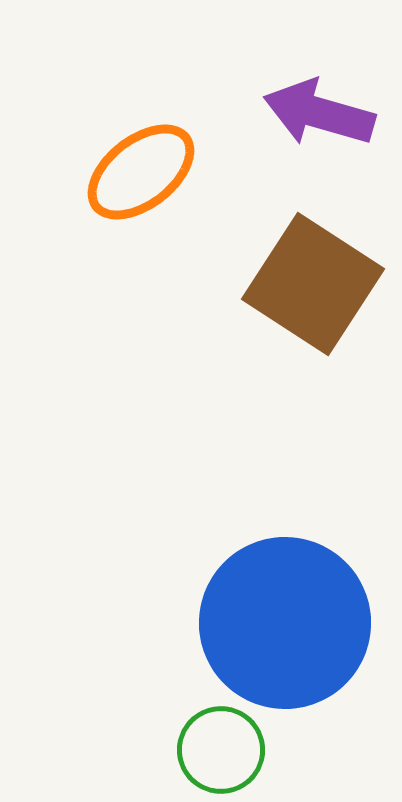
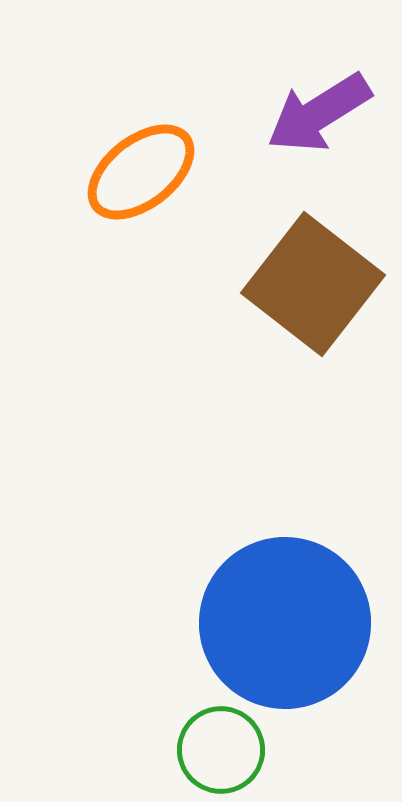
purple arrow: rotated 48 degrees counterclockwise
brown square: rotated 5 degrees clockwise
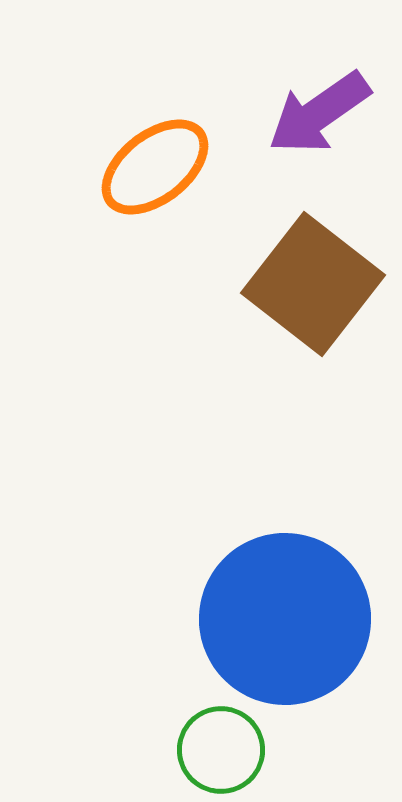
purple arrow: rotated 3 degrees counterclockwise
orange ellipse: moved 14 px right, 5 px up
blue circle: moved 4 px up
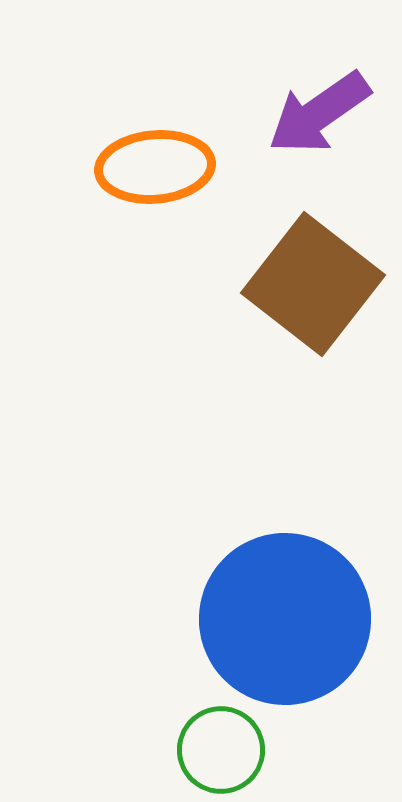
orange ellipse: rotated 33 degrees clockwise
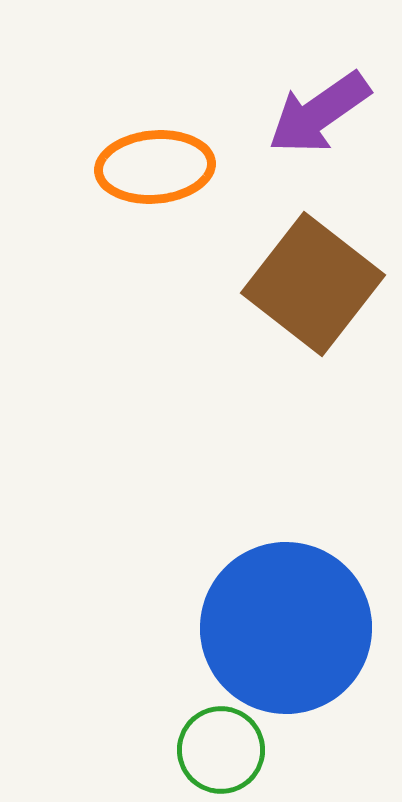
blue circle: moved 1 px right, 9 px down
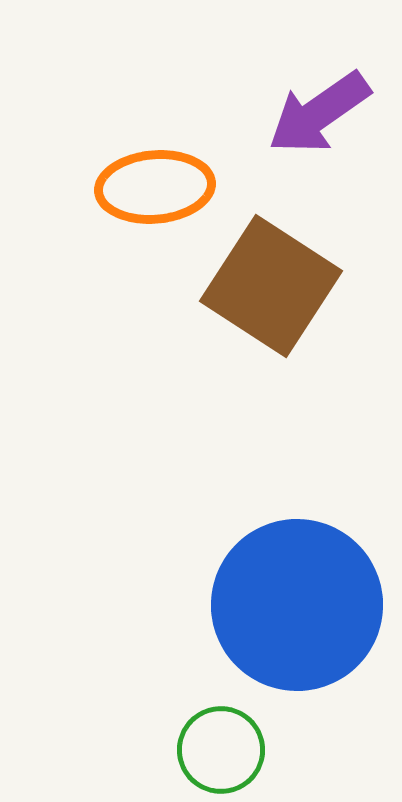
orange ellipse: moved 20 px down
brown square: moved 42 px left, 2 px down; rotated 5 degrees counterclockwise
blue circle: moved 11 px right, 23 px up
